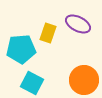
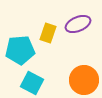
purple ellipse: rotated 50 degrees counterclockwise
cyan pentagon: moved 1 px left, 1 px down
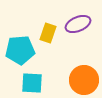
cyan square: rotated 25 degrees counterclockwise
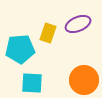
cyan pentagon: moved 1 px up
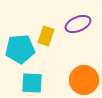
yellow rectangle: moved 2 px left, 3 px down
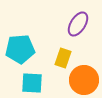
purple ellipse: rotated 35 degrees counterclockwise
yellow rectangle: moved 17 px right, 22 px down
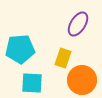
orange circle: moved 2 px left
